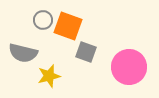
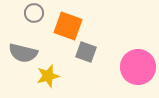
gray circle: moved 9 px left, 7 px up
pink circle: moved 9 px right
yellow star: moved 1 px left
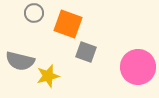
orange square: moved 2 px up
gray semicircle: moved 3 px left, 8 px down
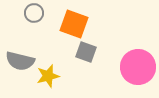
orange square: moved 6 px right
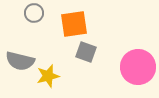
orange square: rotated 28 degrees counterclockwise
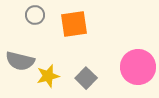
gray circle: moved 1 px right, 2 px down
gray square: moved 26 px down; rotated 25 degrees clockwise
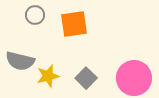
pink circle: moved 4 px left, 11 px down
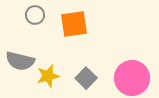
pink circle: moved 2 px left
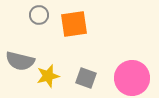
gray circle: moved 4 px right
gray square: rotated 25 degrees counterclockwise
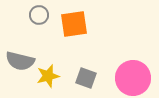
pink circle: moved 1 px right
